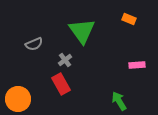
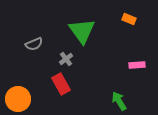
gray cross: moved 1 px right, 1 px up
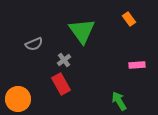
orange rectangle: rotated 32 degrees clockwise
gray cross: moved 2 px left, 1 px down
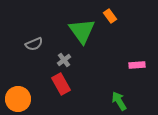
orange rectangle: moved 19 px left, 3 px up
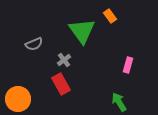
pink rectangle: moved 9 px left; rotated 70 degrees counterclockwise
green arrow: moved 1 px down
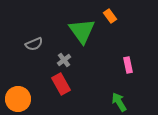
pink rectangle: rotated 28 degrees counterclockwise
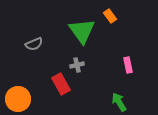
gray cross: moved 13 px right, 5 px down; rotated 24 degrees clockwise
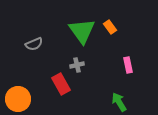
orange rectangle: moved 11 px down
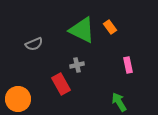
green triangle: moved 1 px up; rotated 28 degrees counterclockwise
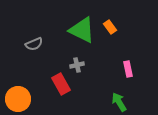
pink rectangle: moved 4 px down
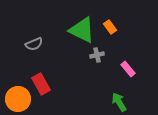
gray cross: moved 20 px right, 10 px up
pink rectangle: rotated 28 degrees counterclockwise
red rectangle: moved 20 px left
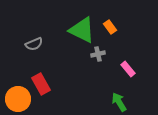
gray cross: moved 1 px right, 1 px up
